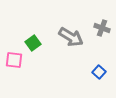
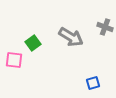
gray cross: moved 3 px right, 1 px up
blue square: moved 6 px left, 11 px down; rotated 32 degrees clockwise
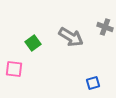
pink square: moved 9 px down
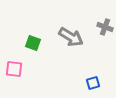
green square: rotated 35 degrees counterclockwise
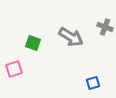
pink square: rotated 24 degrees counterclockwise
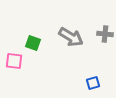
gray cross: moved 7 px down; rotated 14 degrees counterclockwise
pink square: moved 8 px up; rotated 24 degrees clockwise
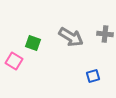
pink square: rotated 24 degrees clockwise
blue square: moved 7 px up
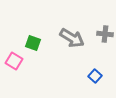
gray arrow: moved 1 px right, 1 px down
blue square: moved 2 px right; rotated 32 degrees counterclockwise
